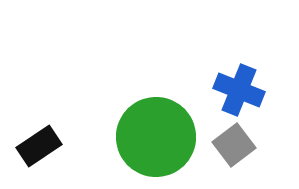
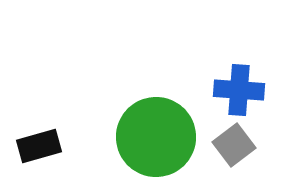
blue cross: rotated 18 degrees counterclockwise
black rectangle: rotated 18 degrees clockwise
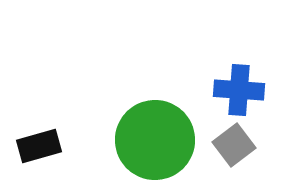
green circle: moved 1 px left, 3 px down
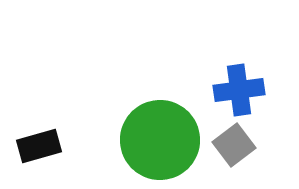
blue cross: rotated 12 degrees counterclockwise
green circle: moved 5 px right
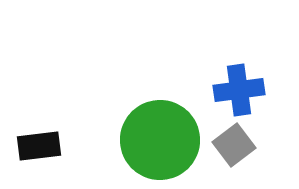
black rectangle: rotated 9 degrees clockwise
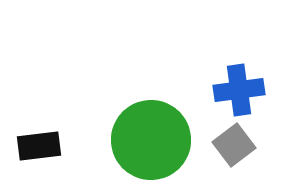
green circle: moved 9 px left
